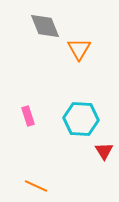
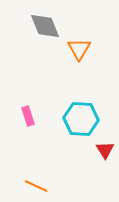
red triangle: moved 1 px right, 1 px up
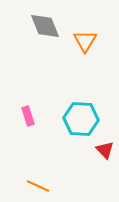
orange triangle: moved 6 px right, 8 px up
red triangle: rotated 12 degrees counterclockwise
orange line: moved 2 px right
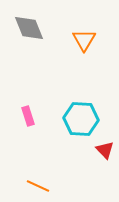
gray diamond: moved 16 px left, 2 px down
orange triangle: moved 1 px left, 1 px up
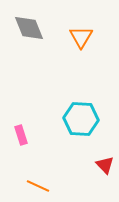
orange triangle: moved 3 px left, 3 px up
pink rectangle: moved 7 px left, 19 px down
red triangle: moved 15 px down
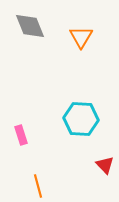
gray diamond: moved 1 px right, 2 px up
orange line: rotated 50 degrees clockwise
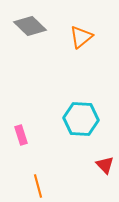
gray diamond: rotated 24 degrees counterclockwise
orange triangle: rotated 20 degrees clockwise
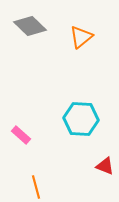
pink rectangle: rotated 30 degrees counterclockwise
red triangle: moved 1 px down; rotated 24 degrees counterclockwise
orange line: moved 2 px left, 1 px down
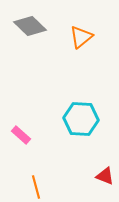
red triangle: moved 10 px down
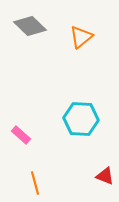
orange line: moved 1 px left, 4 px up
